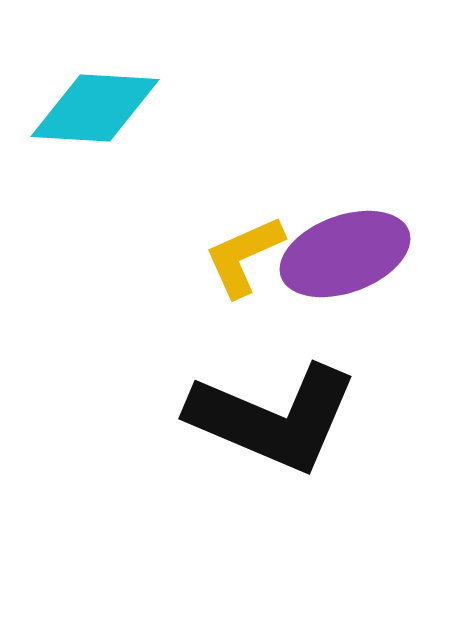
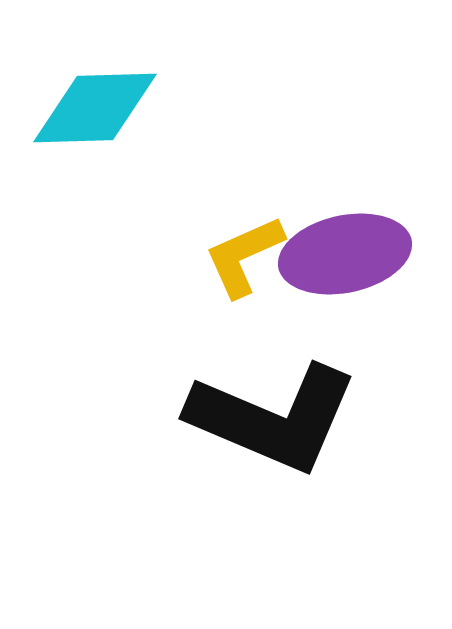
cyan diamond: rotated 5 degrees counterclockwise
purple ellipse: rotated 8 degrees clockwise
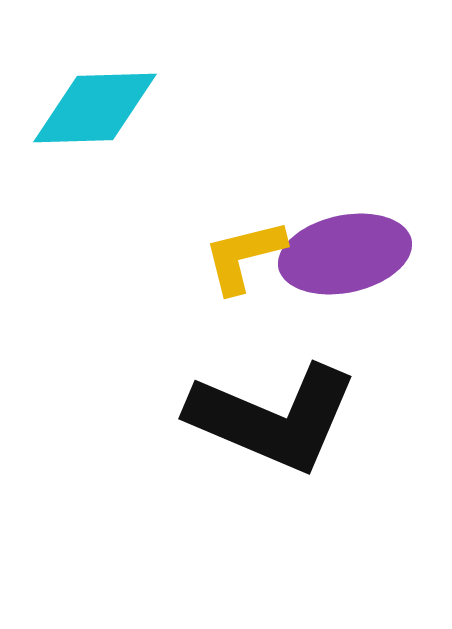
yellow L-shape: rotated 10 degrees clockwise
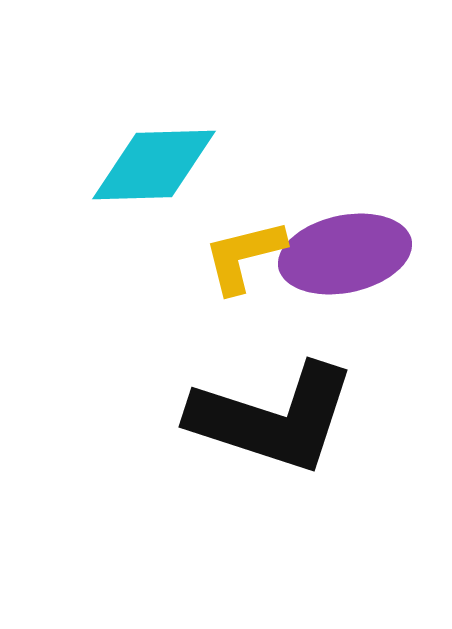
cyan diamond: moved 59 px right, 57 px down
black L-shape: rotated 5 degrees counterclockwise
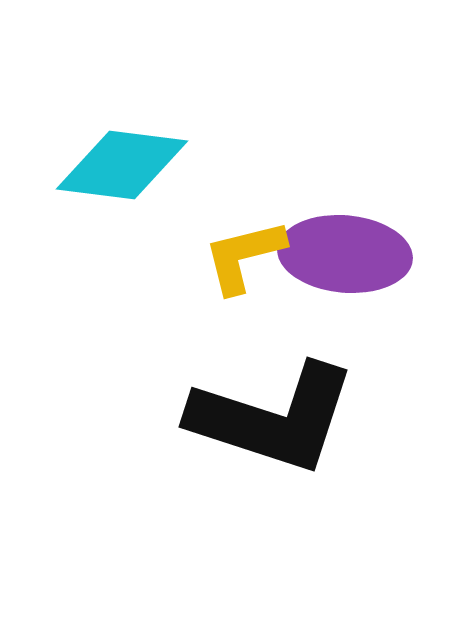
cyan diamond: moved 32 px left; rotated 9 degrees clockwise
purple ellipse: rotated 17 degrees clockwise
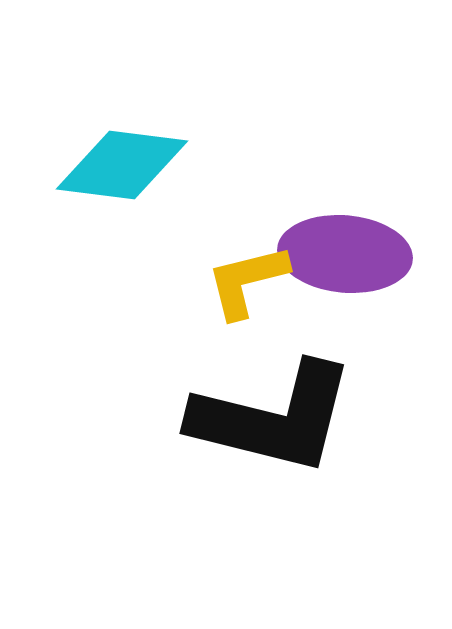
yellow L-shape: moved 3 px right, 25 px down
black L-shape: rotated 4 degrees counterclockwise
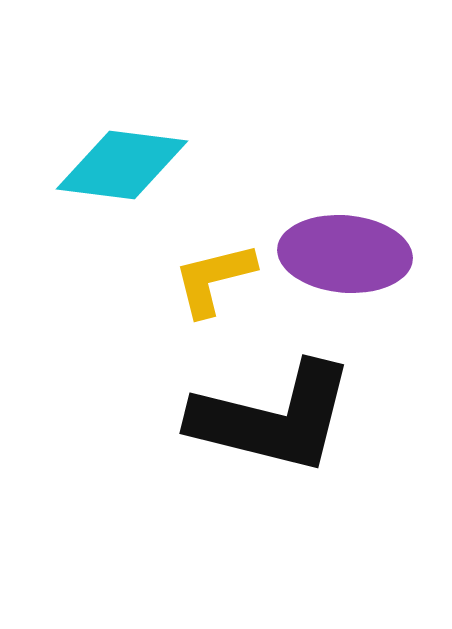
yellow L-shape: moved 33 px left, 2 px up
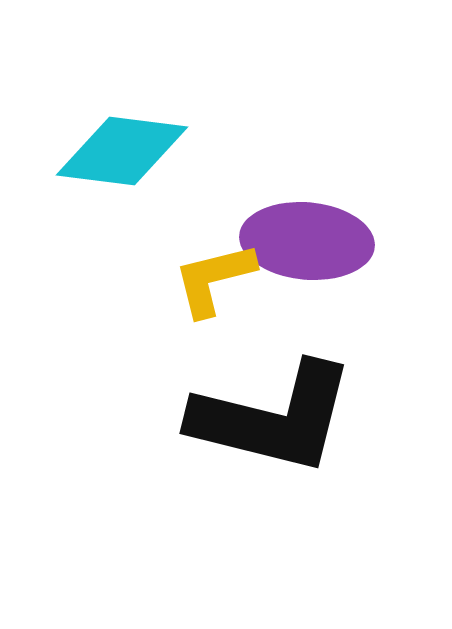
cyan diamond: moved 14 px up
purple ellipse: moved 38 px left, 13 px up
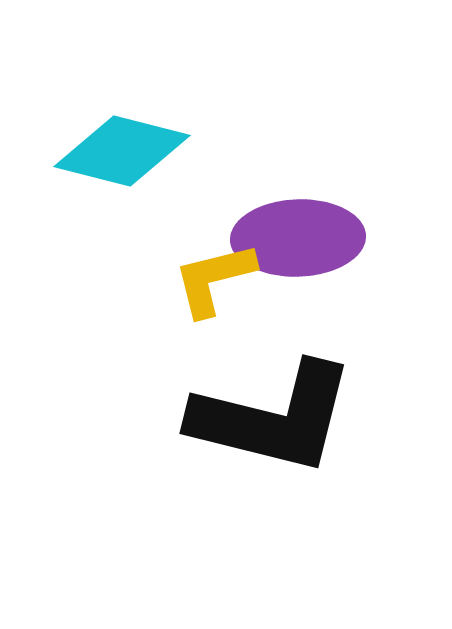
cyan diamond: rotated 7 degrees clockwise
purple ellipse: moved 9 px left, 3 px up; rotated 7 degrees counterclockwise
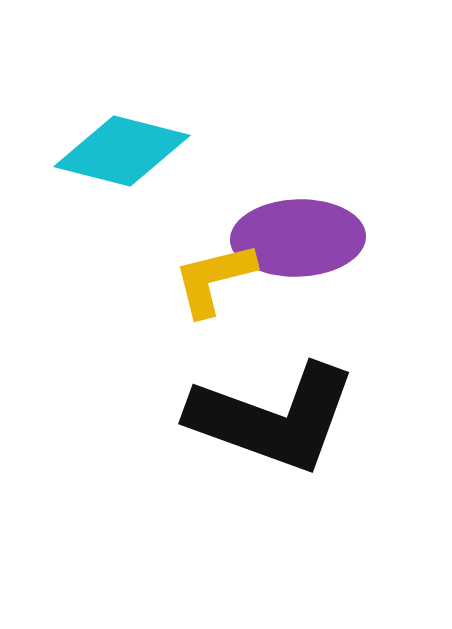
black L-shape: rotated 6 degrees clockwise
